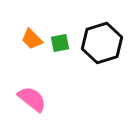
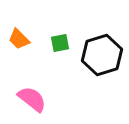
orange trapezoid: moved 13 px left
black hexagon: moved 12 px down
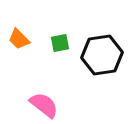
black hexagon: rotated 9 degrees clockwise
pink semicircle: moved 12 px right, 6 px down
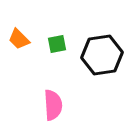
green square: moved 3 px left, 1 px down
pink semicircle: moved 9 px right; rotated 48 degrees clockwise
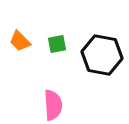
orange trapezoid: moved 1 px right, 2 px down
black hexagon: rotated 18 degrees clockwise
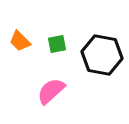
pink semicircle: moved 2 px left, 14 px up; rotated 128 degrees counterclockwise
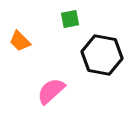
green square: moved 13 px right, 25 px up
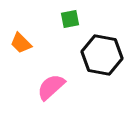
orange trapezoid: moved 1 px right, 2 px down
pink semicircle: moved 4 px up
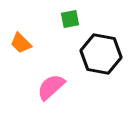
black hexagon: moved 1 px left, 1 px up
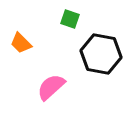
green square: rotated 30 degrees clockwise
